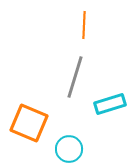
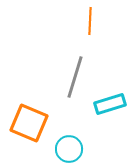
orange line: moved 6 px right, 4 px up
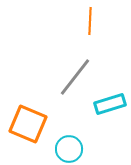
gray line: rotated 21 degrees clockwise
orange square: moved 1 px left, 1 px down
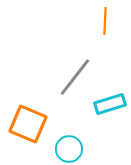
orange line: moved 15 px right
